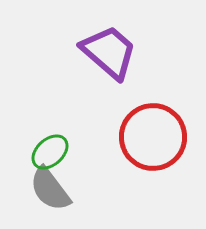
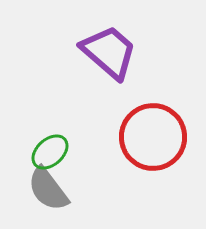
gray semicircle: moved 2 px left
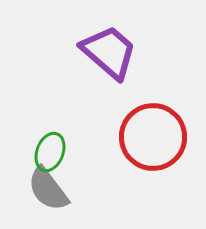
green ellipse: rotated 27 degrees counterclockwise
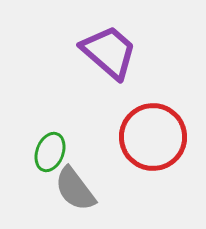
gray semicircle: moved 27 px right
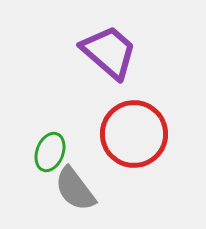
red circle: moved 19 px left, 3 px up
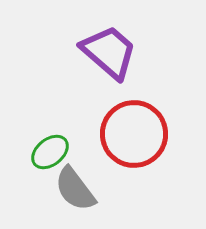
green ellipse: rotated 30 degrees clockwise
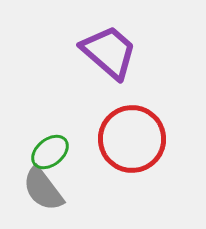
red circle: moved 2 px left, 5 px down
gray semicircle: moved 32 px left
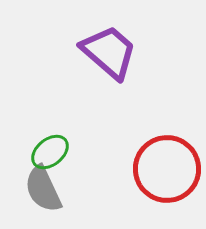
red circle: moved 35 px right, 30 px down
gray semicircle: rotated 12 degrees clockwise
